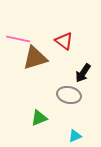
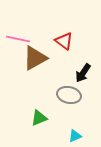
brown triangle: rotated 12 degrees counterclockwise
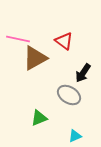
gray ellipse: rotated 20 degrees clockwise
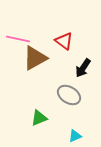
black arrow: moved 5 px up
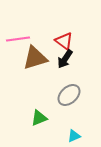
pink line: rotated 20 degrees counterclockwise
brown triangle: rotated 12 degrees clockwise
black arrow: moved 18 px left, 9 px up
gray ellipse: rotated 75 degrees counterclockwise
cyan triangle: moved 1 px left
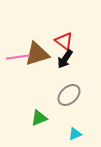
pink line: moved 18 px down
brown triangle: moved 2 px right, 4 px up
cyan triangle: moved 1 px right, 2 px up
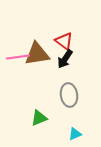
brown triangle: rotated 8 degrees clockwise
gray ellipse: rotated 55 degrees counterclockwise
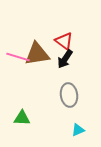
pink line: rotated 25 degrees clockwise
green triangle: moved 17 px left; rotated 24 degrees clockwise
cyan triangle: moved 3 px right, 4 px up
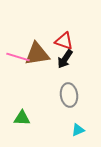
red triangle: rotated 18 degrees counterclockwise
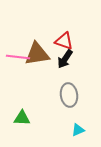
pink line: rotated 10 degrees counterclockwise
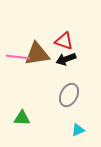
black arrow: moved 1 px right; rotated 36 degrees clockwise
gray ellipse: rotated 35 degrees clockwise
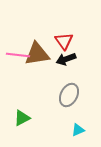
red triangle: rotated 36 degrees clockwise
pink line: moved 2 px up
green triangle: rotated 30 degrees counterclockwise
